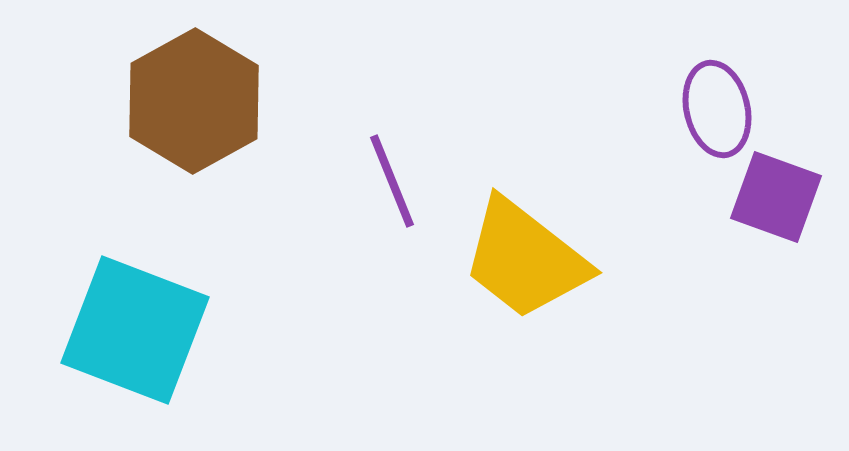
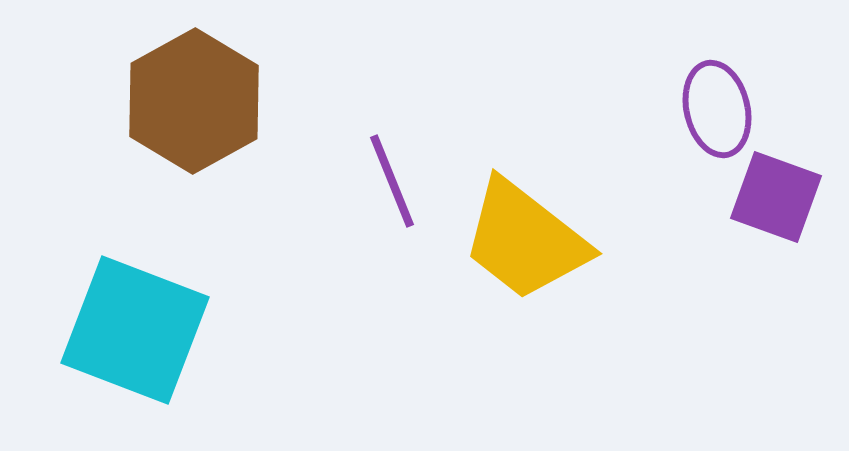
yellow trapezoid: moved 19 px up
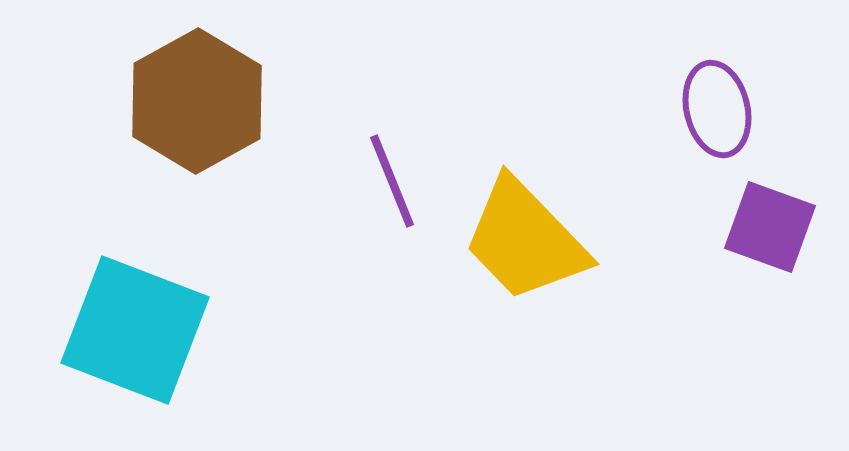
brown hexagon: moved 3 px right
purple square: moved 6 px left, 30 px down
yellow trapezoid: rotated 8 degrees clockwise
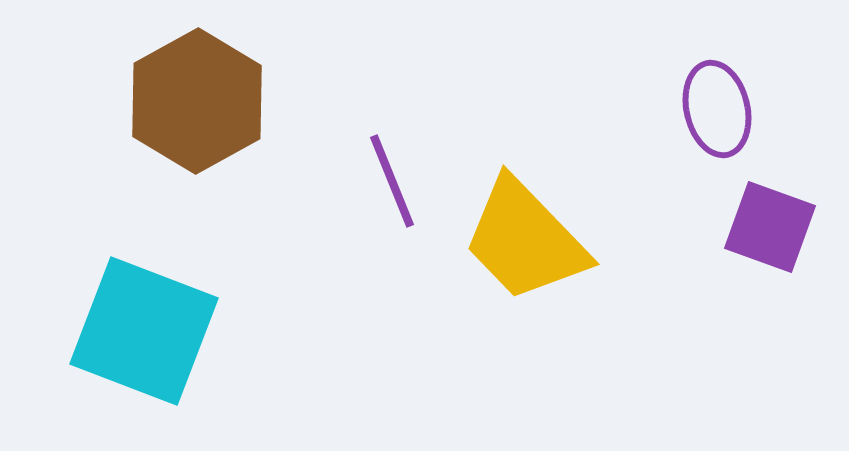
cyan square: moved 9 px right, 1 px down
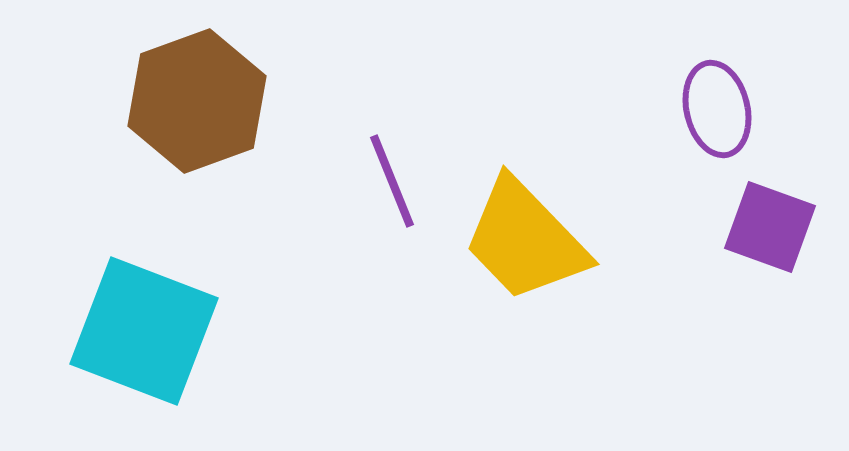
brown hexagon: rotated 9 degrees clockwise
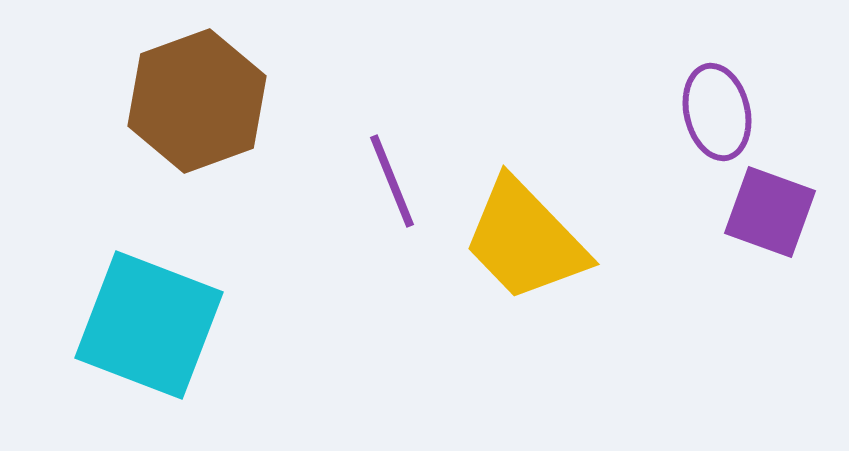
purple ellipse: moved 3 px down
purple square: moved 15 px up
cyan square: moved 5 px right, 6 px up
